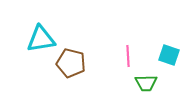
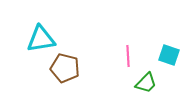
brown pentagon: moved 6 px left, 5 px down
green trapezoid: rotated 45 degrees counterclockwise
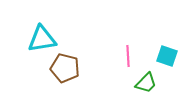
cyan triangle: moved 1 px right
cyan square: moved 2 px left, 1 px down
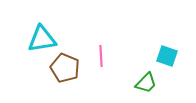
pink line: moved 27 px left
brown pentagon: rotated 8 degrees clockwise
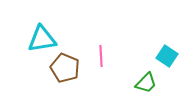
cyan square: rotated 15 degrees clockwise
